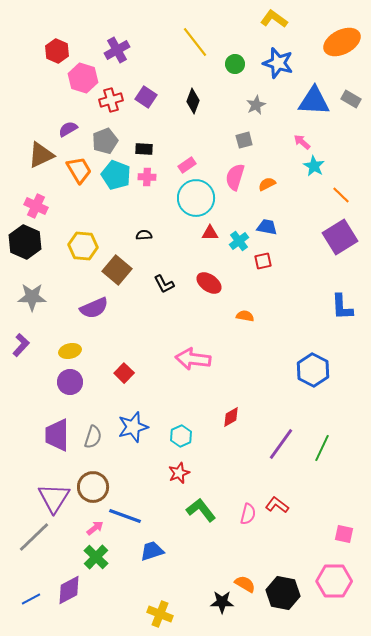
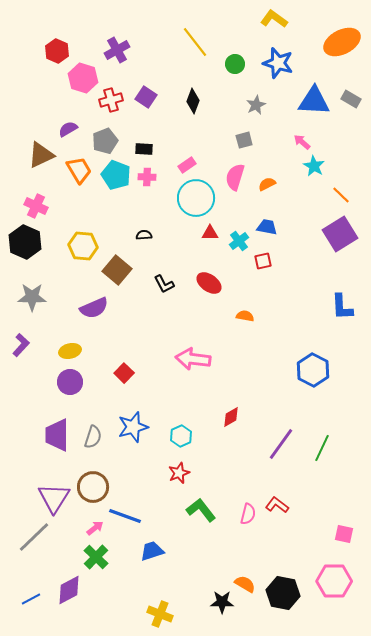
purple square at (340, 237): moved 3 px up
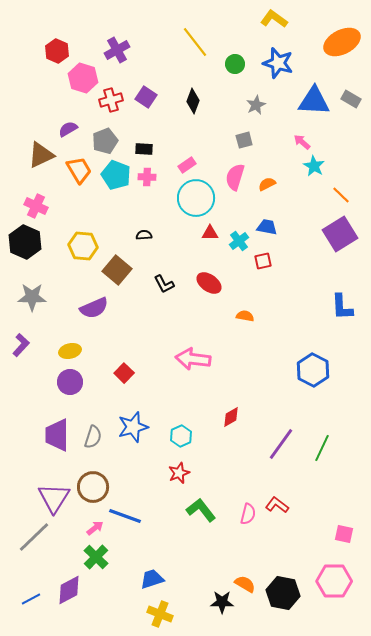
blue trapezoid at (152, 551): moved 28 px down
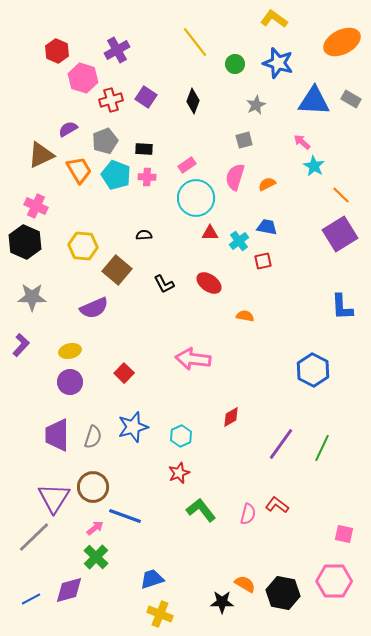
purple diamond at (69, 590): rotated 12 degrees clockwise
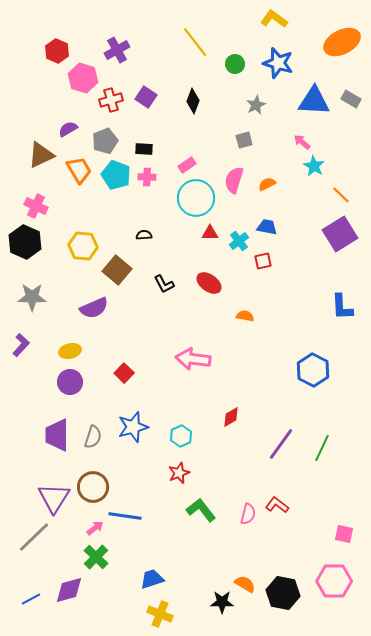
pink semicircle at (235, 177): moved 1 px left, 3 px down
blue line at (125, 516): rotated 12 degrees counterclockwise
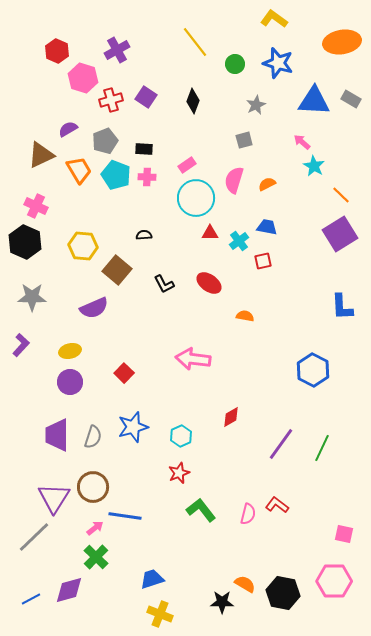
orange ellipse at (342, 42): rotated 18 degrees clockwise
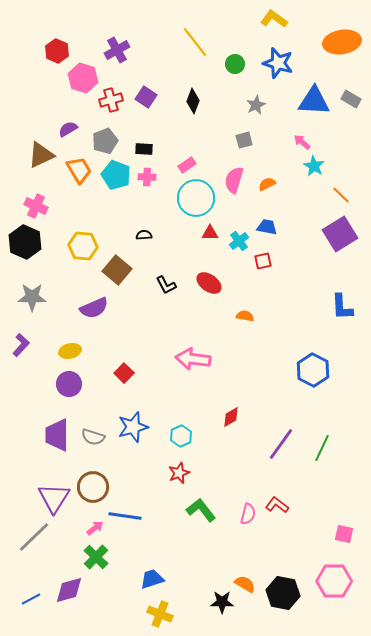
black L-shape at (164, 284): moved 2 px right, 1 px down
purple circle at (70, 382): moved 1 px left, 2 px down
gray semicircle at (93, 437): rotated 90 degrees clockwise
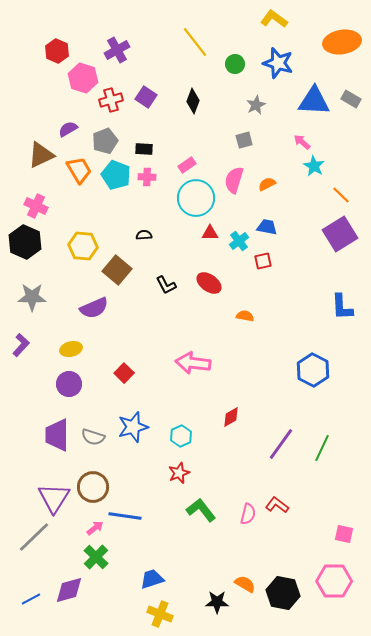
yellow ellipse at (70, 351): moved 1 px right, 2 px up
pink arrow at (193, 359): moved 4 px down
black star at (222, 602): moved 5 px left
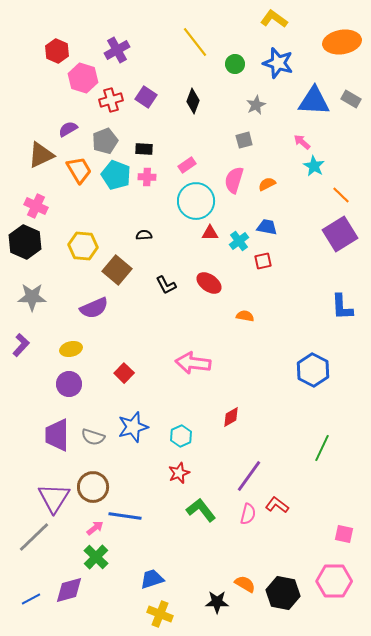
cyan circle at (196, 198): moved 3 px down
purple line at (281, 444): moved 32 px left, 32 px down
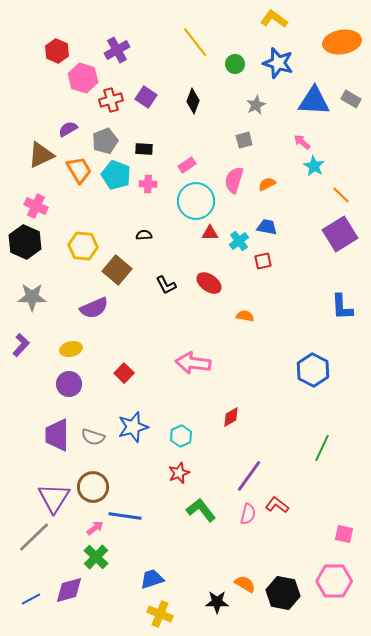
pink cross at (147, 177): moved 1 px right, 7 px down
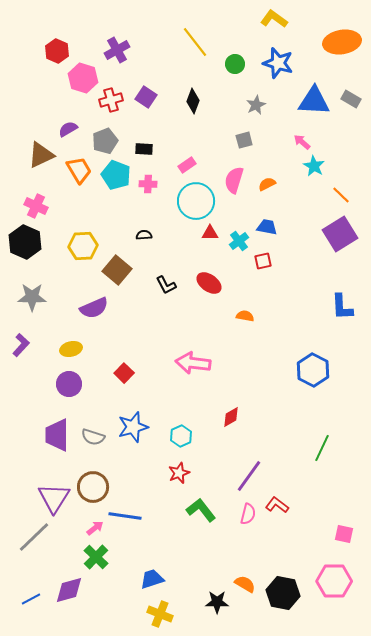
yellow hexagon at (83, 246): rotated 8 degrees counterclockwise
